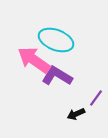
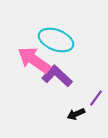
purple L-shape: rotated 12 degrees clockwise
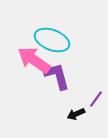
cyan ellipse: moved 4 px left
purple L-shape: rotated 32 degrees clockwise
purple line: moved 1 px down
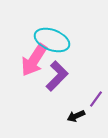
pink arrow: rotated 92 degrees counterclockwise
purple L-shape: rotated 60 degrees clockwise
black arrow: moved 2 px down
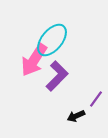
cyan ellipse: rotated 72 degrees counterclockwise
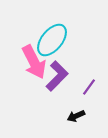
pink arrow: moved 2 px down; rotated 60 degrees counterclockwise
purple line: moved 7 px left, 12 px up
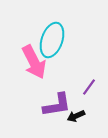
cyan ellipse: rotated 20 degrees counterclockwise
purple L-shape: moved 29 px down; rotated 36 degrees clockwise
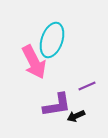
purple line: moved 2 px left, 1 px up; rotated 30 degrees clockwise
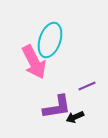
cyan ellipse: moved 2 px left
purple L-shape: moved 2 px down
black arrow: moved 1 px left, 1 px down
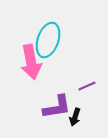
cyan ellipse: moved 2 px left
pink arrow: moved 3 px left; rotated 16 degrees clockwise
black arrow: rotated 48 degrees counterclockwise
